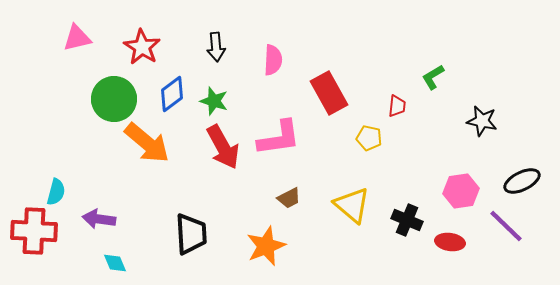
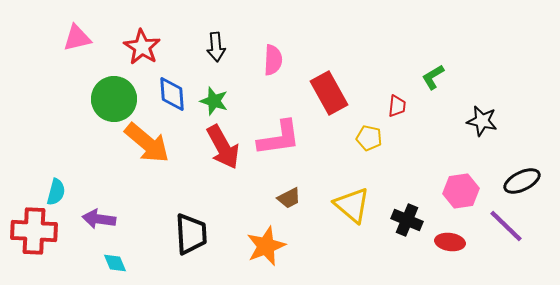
blue diamond: rotated 57 degrees counterclockwise
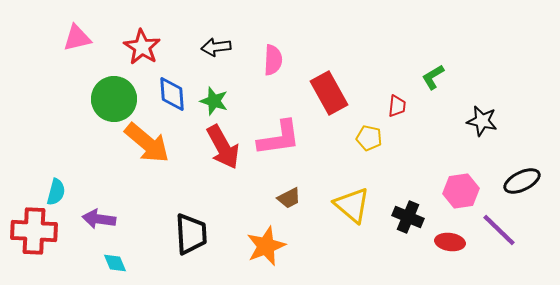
black arrow: rotated 88 degrees clockwise
black cross: moved 1 px right, 3 px up
purple line: moved 7 px left, 4 px down
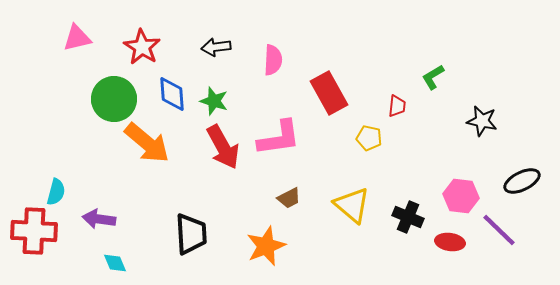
pink hexagon: moved 5 px down; rotated 16 degrees clockwise
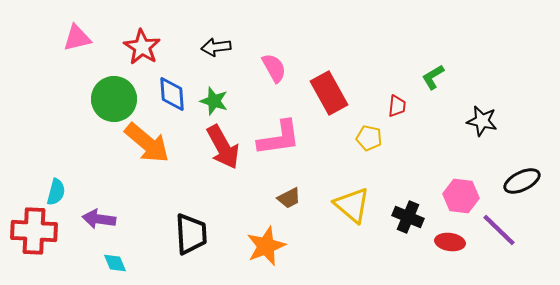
pink semicircle: moved 1 px right, 8 px down; rotated 32 degrees counterclockwise
